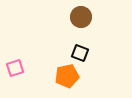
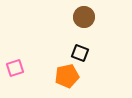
brown circle: moved 3 px right
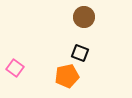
pink square: rotated 36 degrees counterclockwise
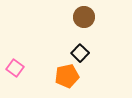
black square: rotated 24 degrees clockwise
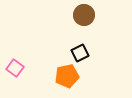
brown circle: moved 2 px up
black square: rotated 18 degrees clockwise
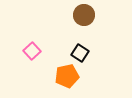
black square: rotated 30 degrees counterclockwise
pink square: moved 17 px right, 17 px up; rotated 12 degrees clockwise
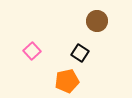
brown circle: moved 13 px right, 6 px down
orange pentagon: moved 5 px down
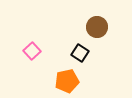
brown circle: moved 6 px down
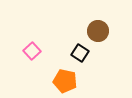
brown circle: moved 1 px right, 4 px down
orange pentagon: moved 2 px left; rotated 25 degrees clockwise
